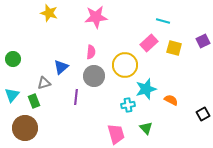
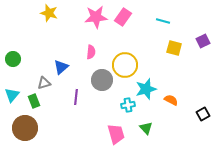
pink rectangle: moved 26 px left, 26 px up; rotated 12 degrees counterclockwise
gray circle: moved 8 px right, 4 px down
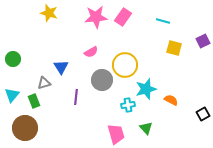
pink semicircle: rotated 56 degrees clockwise
blue triangle: rotated 21 degrees counterclockwise
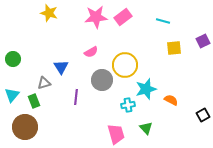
pink rectangle: rotated 18 degrees clockwise
yellow square: rotated 21 degrees counterclockwise
black square: moved 1 px down
brown circle: moved 1 px up
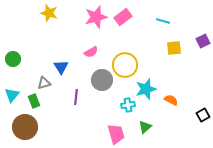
pink star: rotated 10 degrees counterclockwise
green triangle: moved 1 px left, 1 px up; rotated 32 degrees clockwise
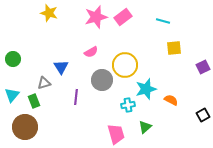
purple square: moved 26 px down
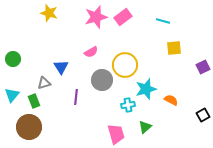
brown circle: moved 4 px right
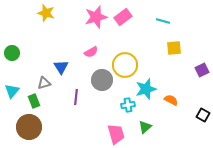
yellow star: moved 3 px left
green circle: moved 1 px left, 6 px up
purple square: moved 1 px left, 3 px down
cyan triangle: moved 4 px up
black square: rotated 32 degrees counterclockwise
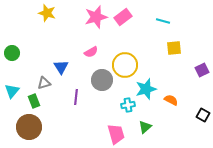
yellow star: moved 1 px right
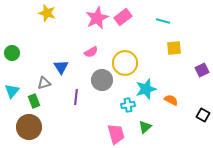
pink star: moved 1 px right, 1 px down; rotated 10 degrees counterclockwise
yellow circle: moved 2 px up
